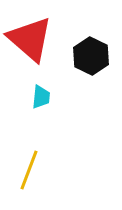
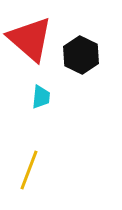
black hexagon: moved 10 px left, 1 px up
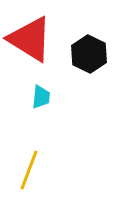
red triangle: rotated 9 degrees counterclockwise
black hexagon: moved 8 px right, 1 px up
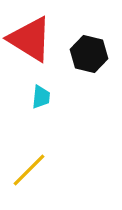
black hexagon: rotated 12 degrees counterclockwise
yellow line: rotated 24 degrees clockwise
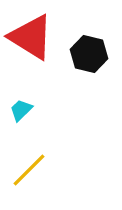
red triangle: moved 1 px right, 2 px up
cyan trapezoid: moved 20 px left, 13 px down; rotated 140 degrees counterclockwise
